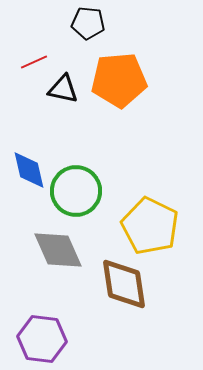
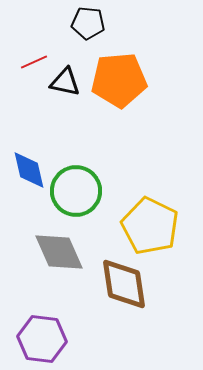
black triangle: moved 2 px right, 7 px up
gray diamond: moved 1 px right, 2 px down
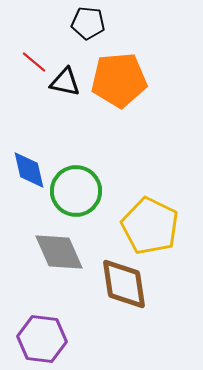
red line: rotated 64 degrees clockwise
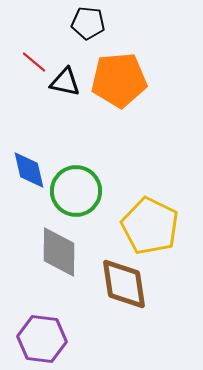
gray diamond: rotated 24 degrees clockwise
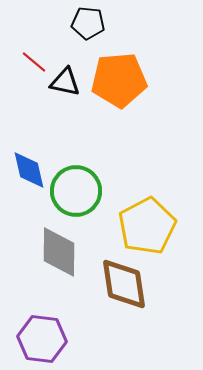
yellow pentagon: moved 3 px left; rotated 18 degrees clockwise
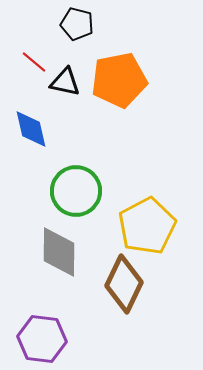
black pentagon: moved 11 px left, 1 px down; rotated 8 degrees clockwise
orange pentagon: rotated 6 degrees counterclockwise
blue diamond: moved 2 px right, 41 px up
brown diamond: rotated 34 degrees clockwise
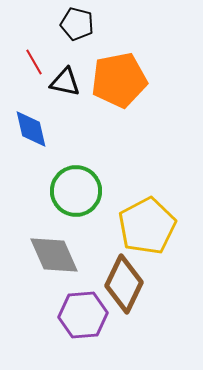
red line: rotated 20 degrees clockwise
gray diamond: moved 5 px left, 3 px down; rotated 24 degrees counterclockwise
purple hexagon: moved 41 px right, 24 px up; rotated 12 degrees counterclockwise
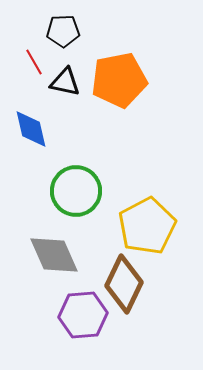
black pentagon: moved 14 px left, 7 px down; rotated 16 degrees counterclockwise
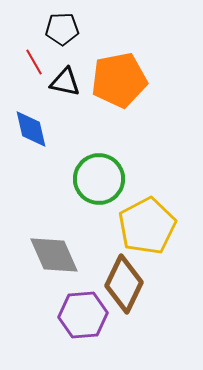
black pentagon: moved 1 px left, 2 px up
green circle: moved 23 px right, 12 px up
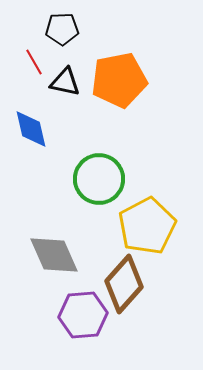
brown diamond: rotated 16 degrees clockwise
